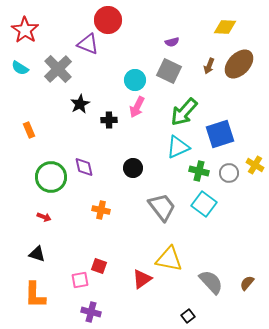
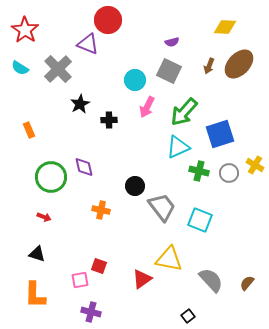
pink arrow: moved 10 px right
black circle: moved 2 px right, 18 px down
cyan square: moved 4 px left, 16 px down; rotated 15 degrees counterclockwise
gray semicircle: moved 2 px up
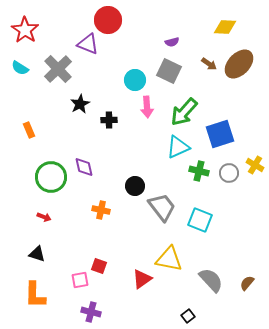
brown arrow: moved 2 px up; rotated 77 degrees counterclockwise
pink arrow: rotated 30 degrees counterclockwise
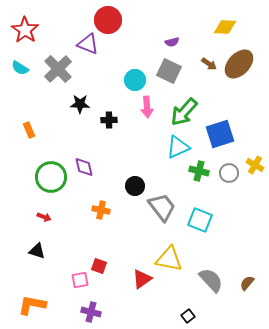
black star: rotated 30 degrees clockwise
black triangle: moved 3 px up
orange L-shape: moved 3 px left, 10 px down; rotated 100 degrees clockwise
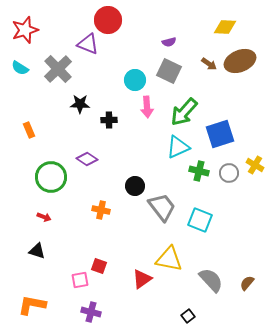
red star: rotated 20 degrees clockwise
purple semicircle: moved 3 px left
brown ellipse: moved 1 px right, 3 px up; rotated 24 degrees clockwise
purple diamond: moved 3 px right, 8 px up; rotated 45 degrees counterclockwise
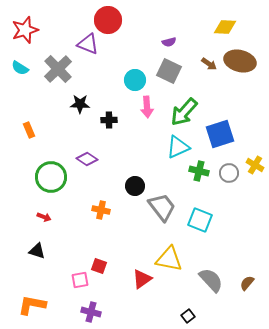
brown ellipse: rotated 36 degrees clockwise
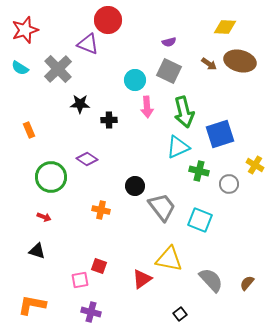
green arrow: rotated 56 degrees counterclockwise
gray circle: moved 11 px down
black square: moved 8 px left, 2 px up
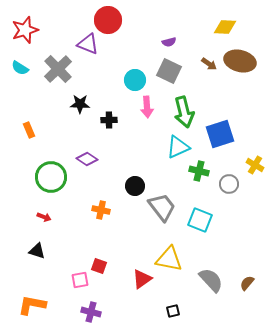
black square: moved 7 px left, 3 px up; rotated 24 degrees clockwise
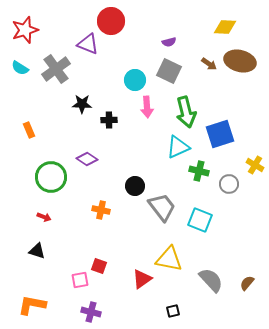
red circle: moved 3 px right, 1 px down
gray cross: moved 2 px left; rotated 8 degrees clockwise
black star: moved 2 px right
green arrow: moved 2 px right
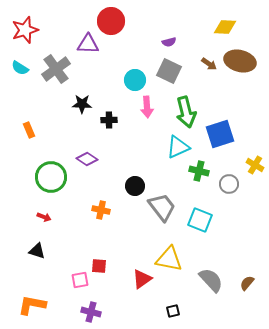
purple triangle: rotated 20 degrees counterclockwise
red square: rotated 14 degrees counterclockwise
